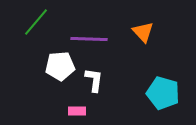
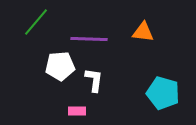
orange triangle: rotated 40 degrees counterclockwise
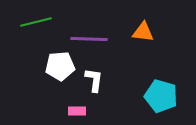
green line: rotated 36 degrees clockwise
cyan pentagon: moved 2 px left, 3 px down
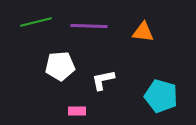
purple line: moved 13 px up
white L-shape: moved 9 px right; rotated 110 degrees counterclockwise
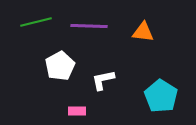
white pentagon: rotated 24 degrees counterclockwise
cyan pentagon: rotated 16 degrees clockwise
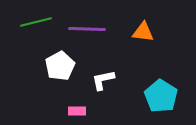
purple line: moved 2 px left, 3 px down
